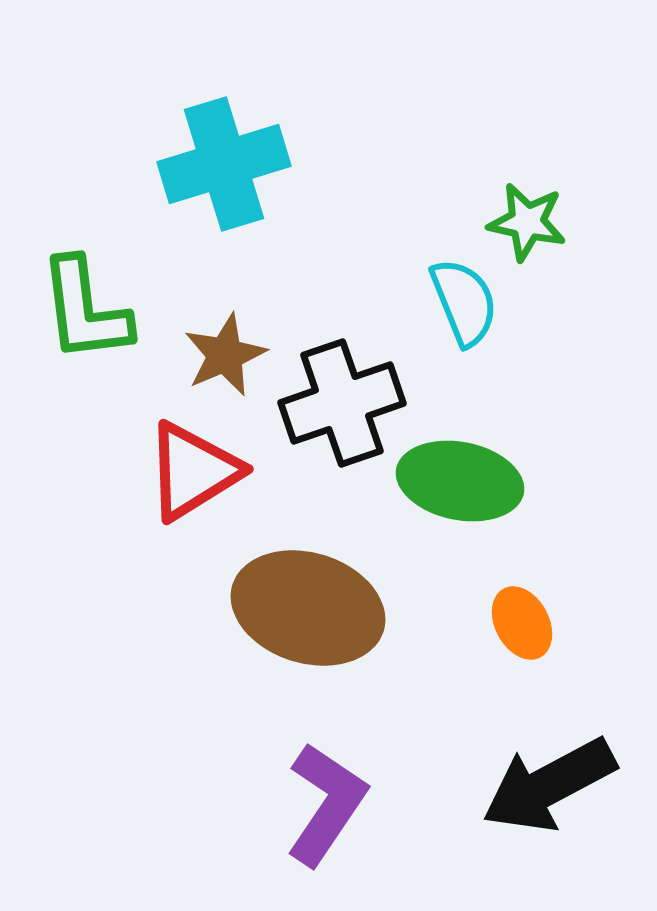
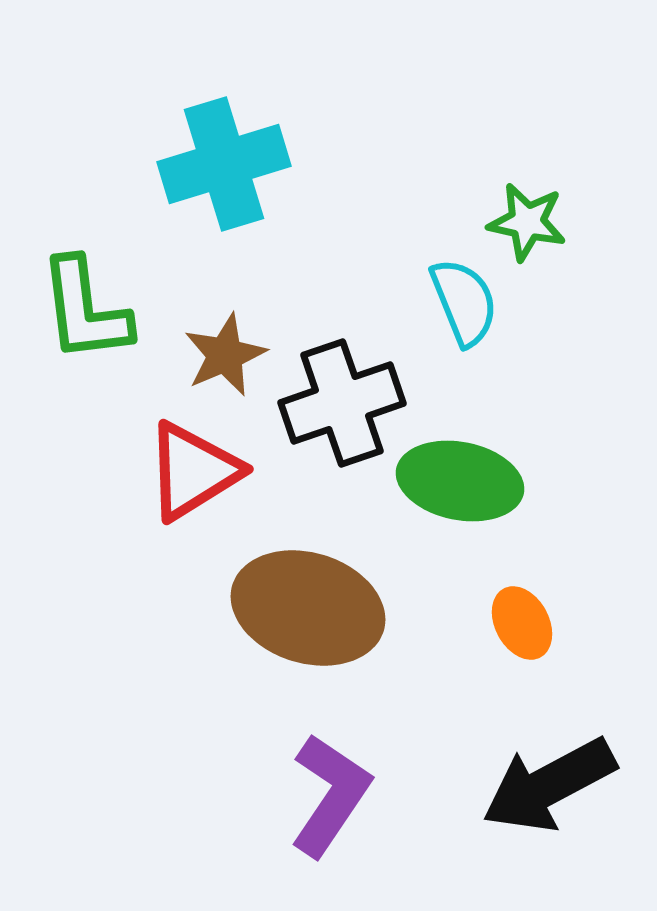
purple L-shape: moved 4 px right, 9 px up
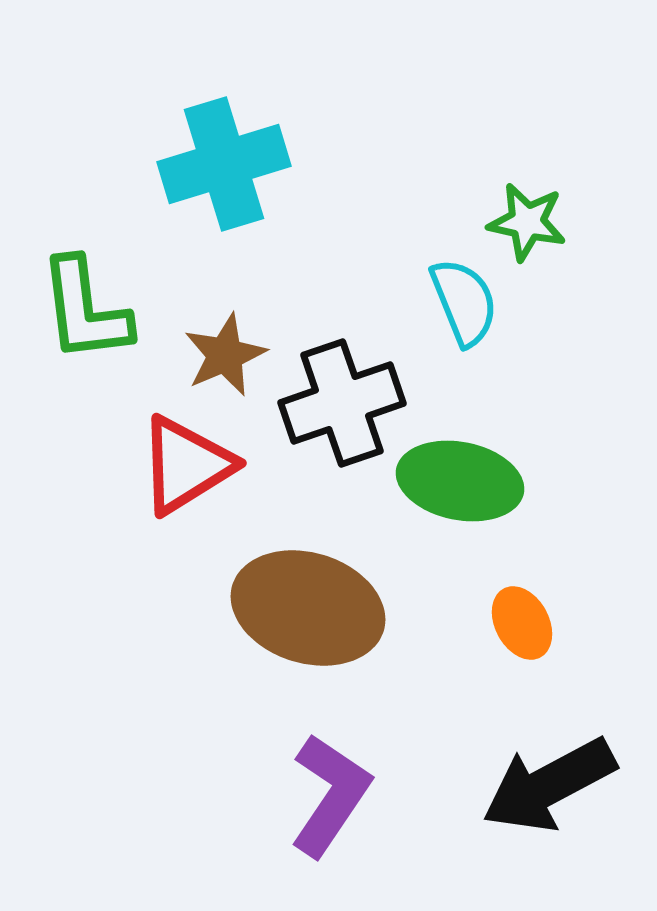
red triangle: moved 7 px left, 6 px up
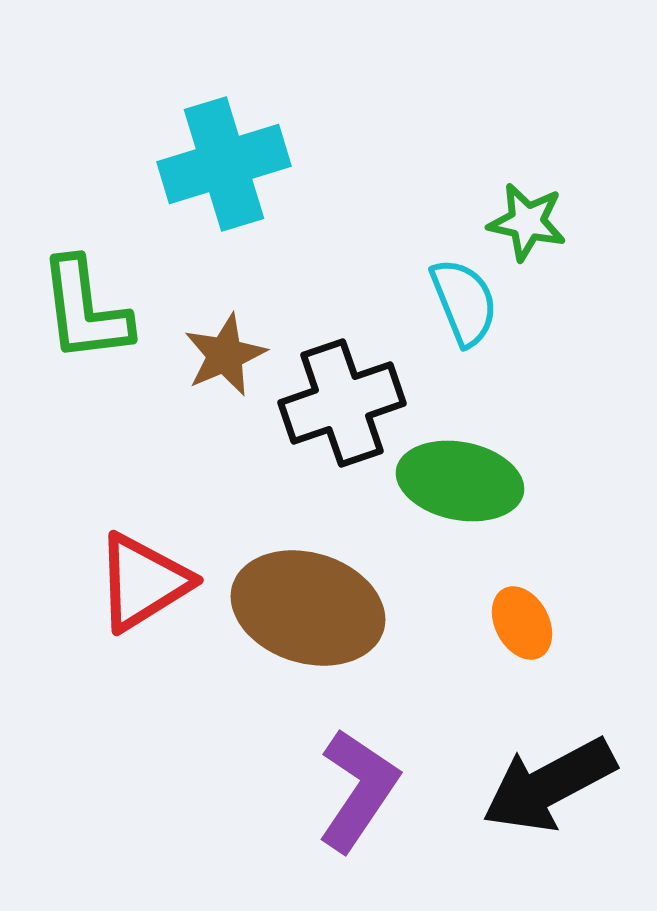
red triangle: moved 43 px left, 117 px down
purple L-shape: moved 28 px right, 5 px up
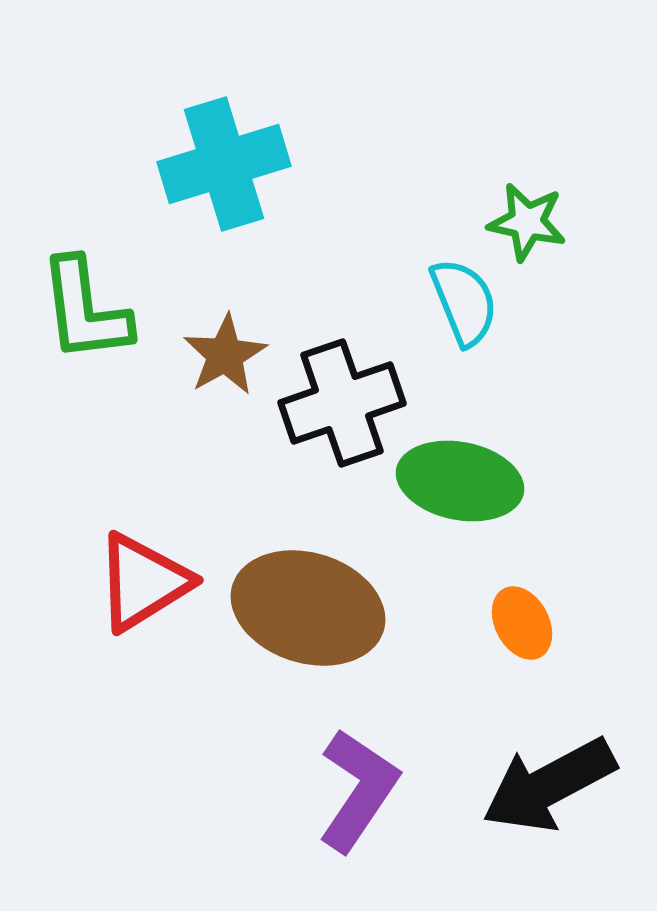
brown star: rotated 6 degrees counterclockwise
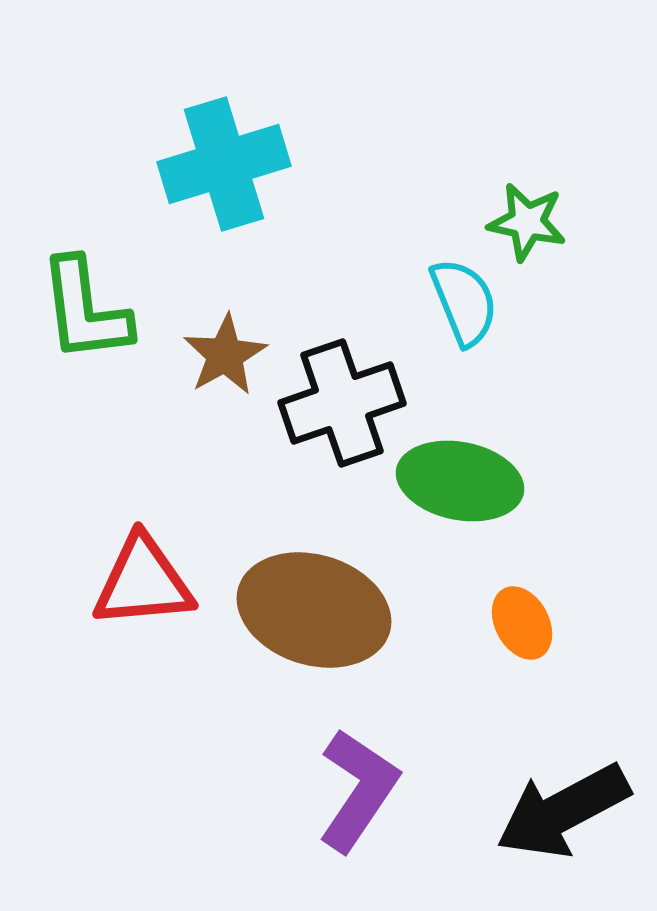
red triangle: rotated 27 degrees clockwise
brown ellipse: moved 6 px right, 2 px down
black arrow: moved 14 px right, 26 px down
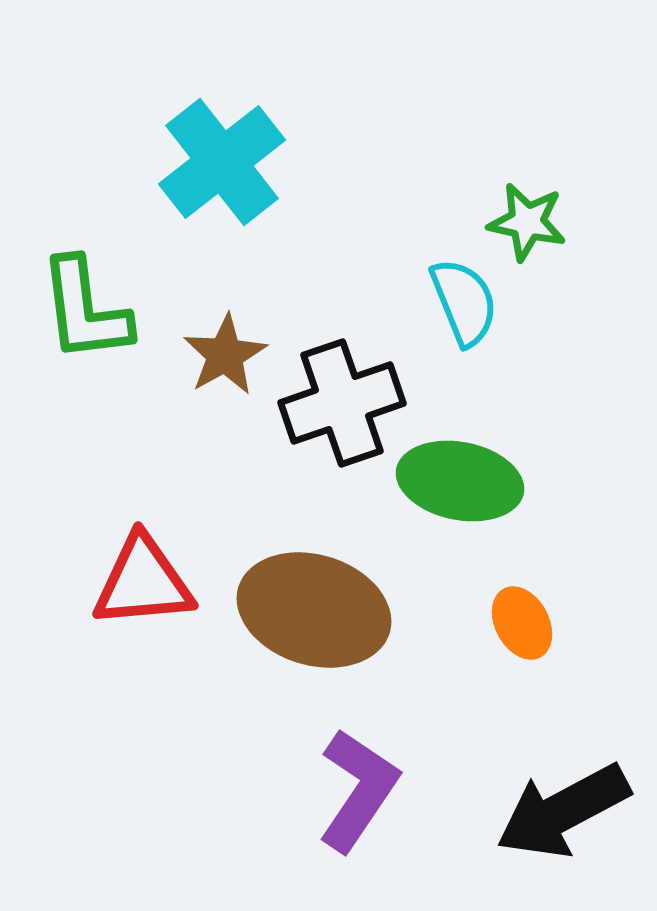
cyan cross: moved 2 px left, 2 px up; rotated 21 degrees counterclockwise
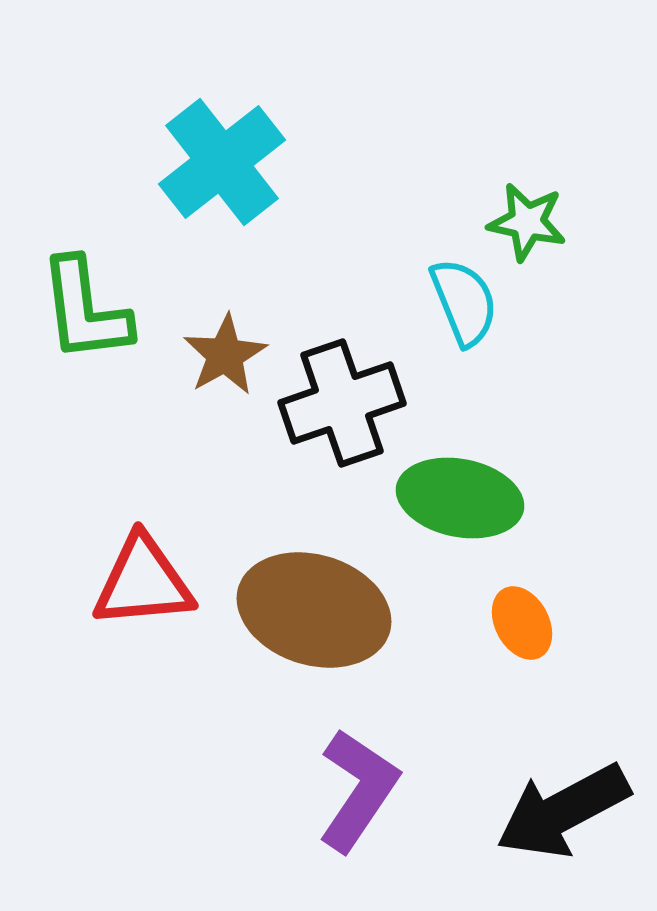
green ellipse: moved 17 px down
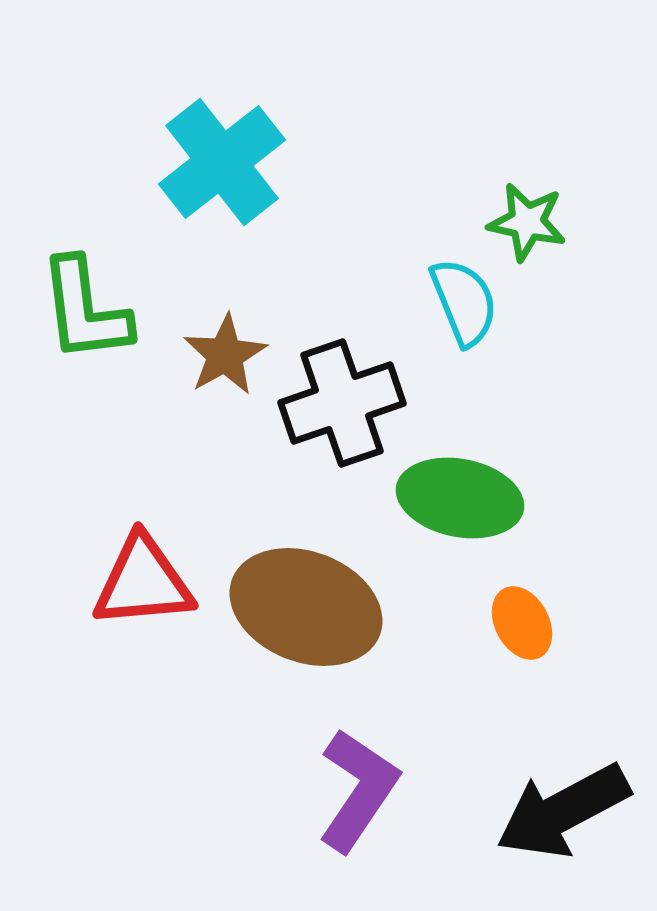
brown ellipse: moved 8 px left, 3 px up; rotated 4 degrees clockwise
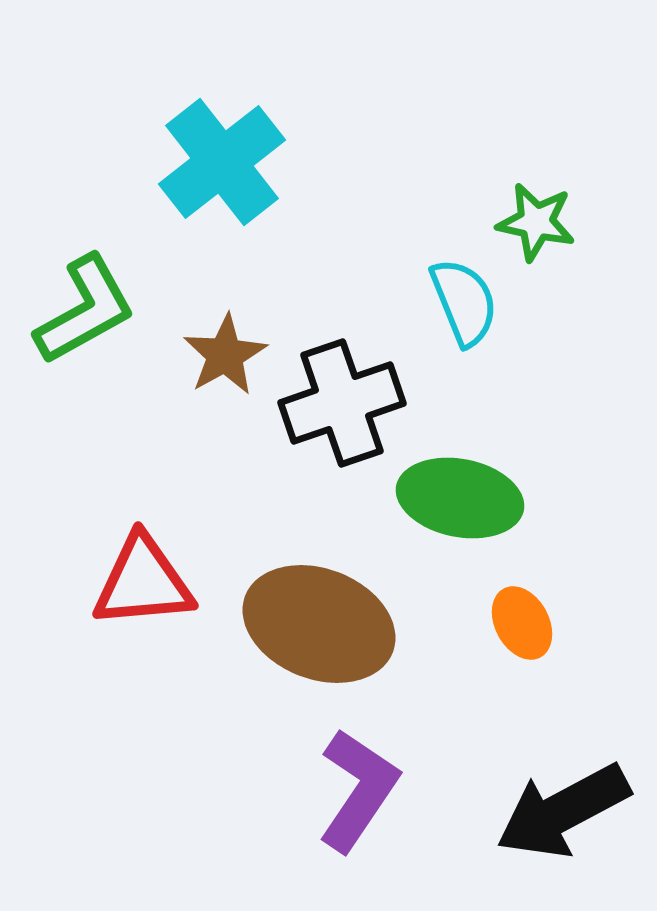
green star: moved 9 px right
green L-shape: rotated 112 degrees counterclockwise
brown ellipse: moved 13 px right, 17 px down
